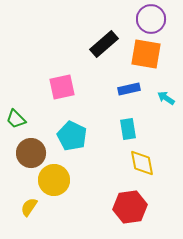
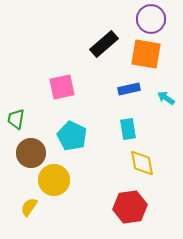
green trapezoid: rotated 55 degrees clockwise
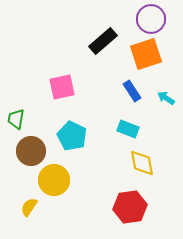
black rectangle: moved 1 px left, 3 px up
orange square: rotated 28 degrees counterclockwise
blue rectangle: moved 3 px right, 2 px down; rotated 70 degrees clockwise
cyan rectangle: rotated 60 degrees counterclockwise
brown circle: moved 2 px up
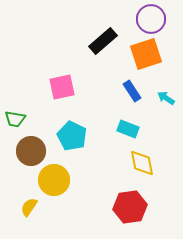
green trapezoid: moved 1 px left; rotated 90 degrees counterclockwise
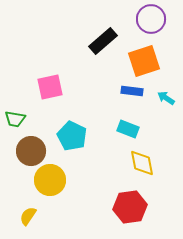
orange square: moved 2 px left, 7 px down
pink square: moved 12 px left
blue rectangle: rotated 50 degrees counterclockwise
yellow circle: moved 4 px left
yellow semicircle: moved 1 px left, 9 px down
